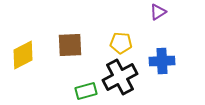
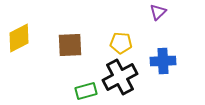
purple triangle: rotated 12 degrees counterclockwise
yellow diamond: moved 4 px left, 17 px up
blue cross: moved 1 px right
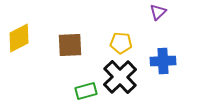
black cross: rotated 16 degrees counterclockwise
